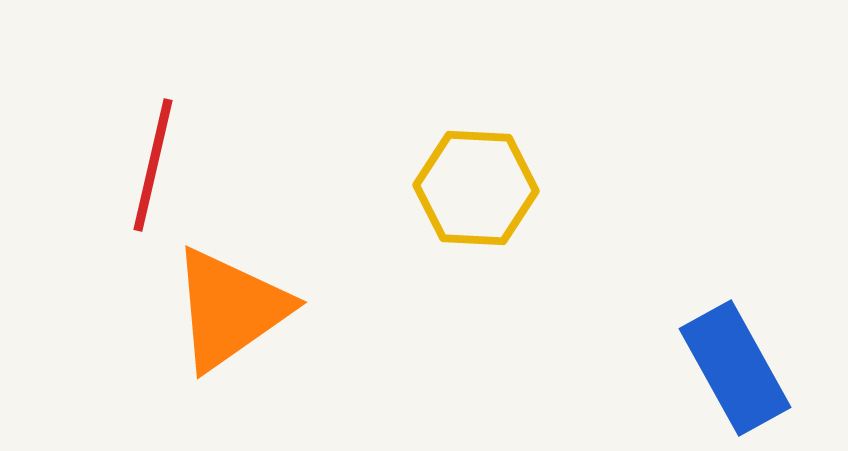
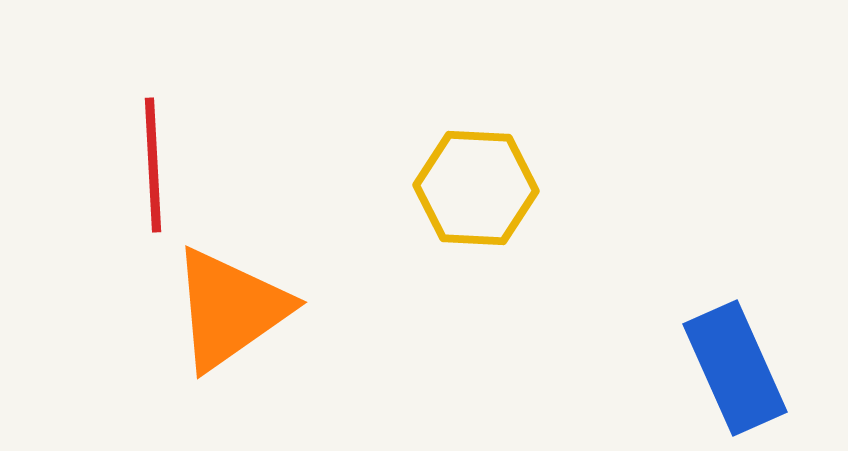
red line: rotated 16 degrees counterclockwise
blue rectangle: rotated 5 degrees clockwise
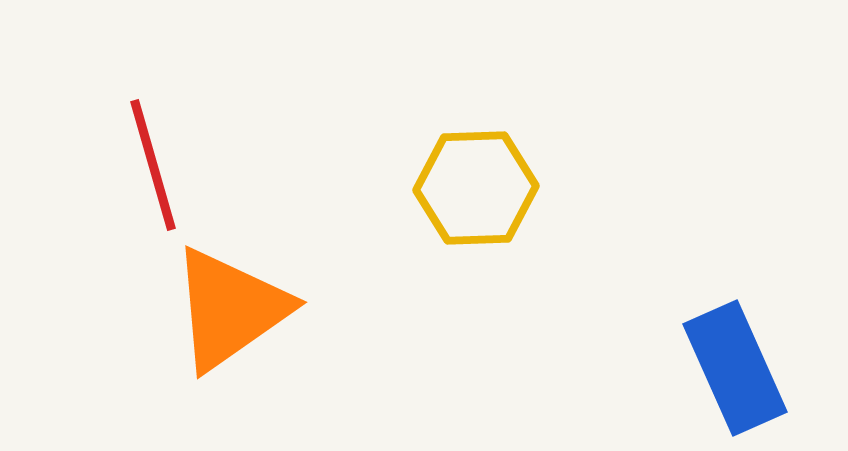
red line: rotated 13 degrees counterclockwise
yellow hexagon: rotated 5 degrees counterclockwise
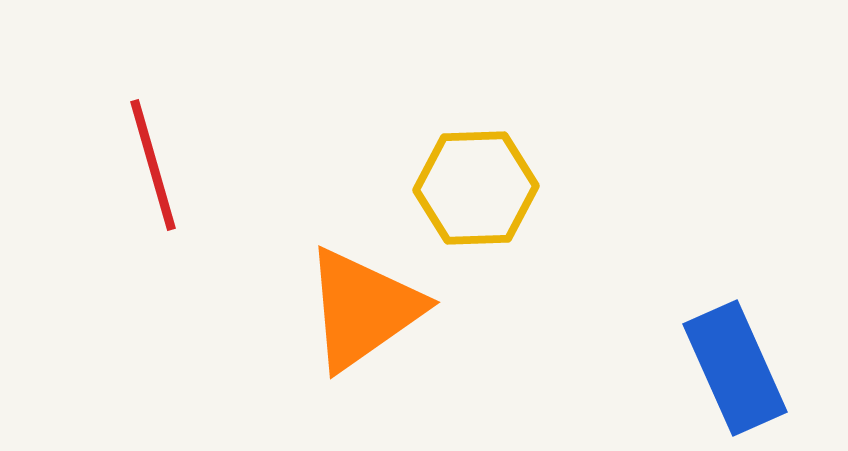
orange triangle: moved 133 px right
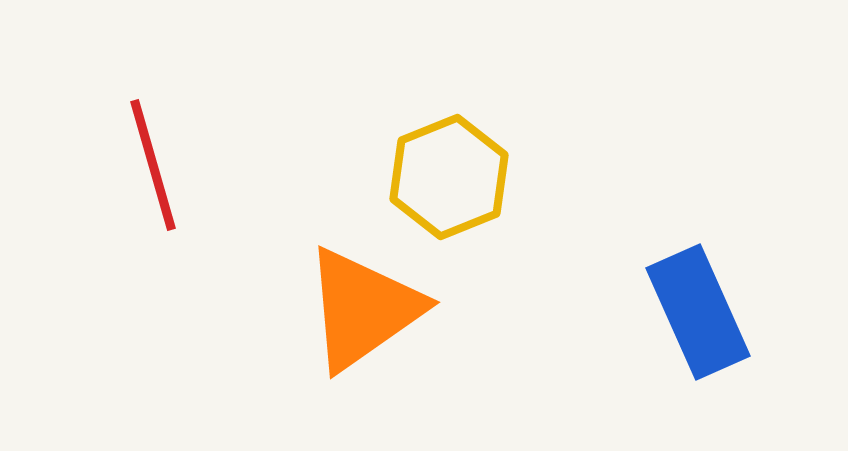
yellow hexagon: moved 27 px left, 11 px up; rotated 20 degrees counterclockwise
blue rectangle: moved 37 px left, 56 px up
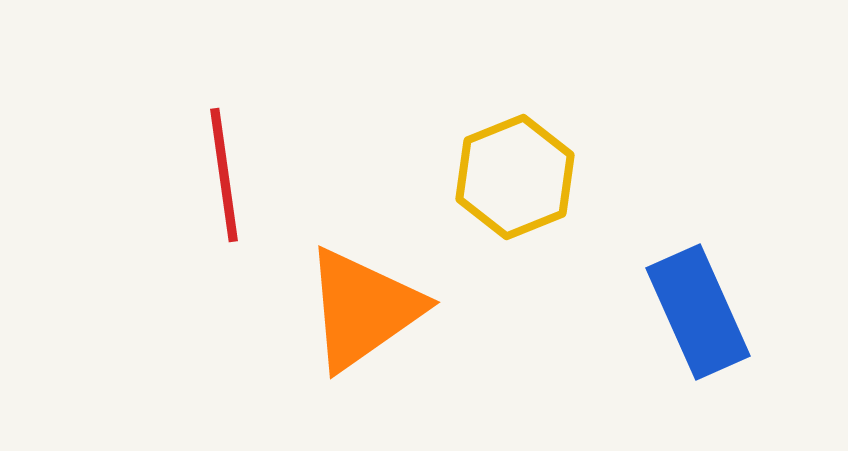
red line: moved 71 px right, 10 px down; rotated 8 degrees clockwise
yellow hexagon: moved 66 px right
